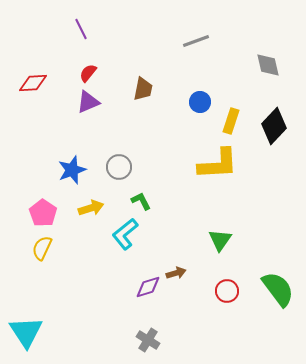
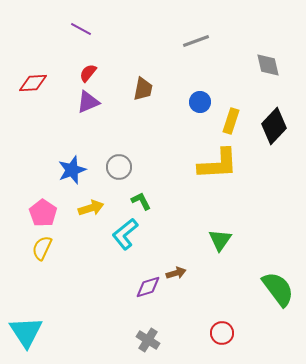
purple line: rotated 35 degrees counterclockwise
red circle: moved 5 px left, 42 px down
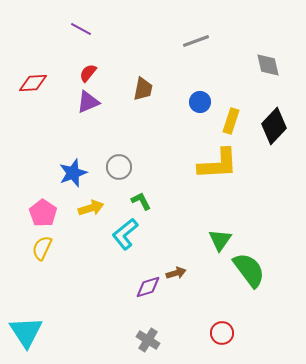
blue star: moved 1 px right, 3 px down
green semicircle: moved 29 px left, 19 px up
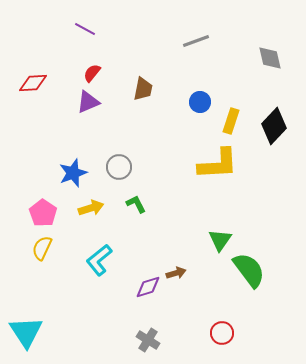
purple line: moved 4 px right
gray diamond: moved 2 px right, 7 px up
red semicircle: moved 4 px right
green L-shape: moved 5 px left, 3 px down
cyan L-shape: moved 26 px left, 26 px down
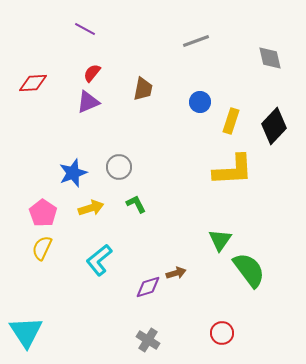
yellow L-shape: moved 15 px right, 6 px down
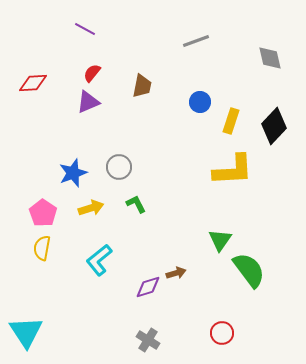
brown trapezoid: moved 1 px left, 3 px up
yellow semicircle: rotated 15 degrees counterclockwise
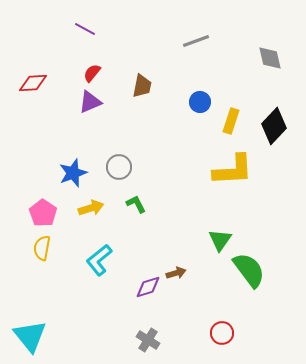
purple triangle: moved 2 px right
cyan triangle: moved 4 px right, 4 px down; rotated 6 degrees counterclockwise
